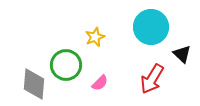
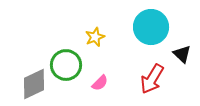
gray diamond: rotated 60 degrees clockwise
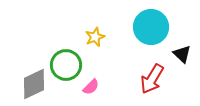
pink semicircle: moved 9 px left, 4 px down
